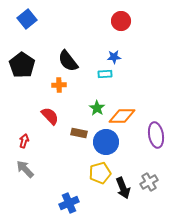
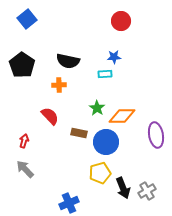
black semicircle: rotated 40 degrees counterclockwise
gray cross: moved 2 px left, 9 px down
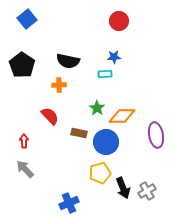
red circle: moved 2 px left
red arrow: rotated 16 degrees counterclockwise
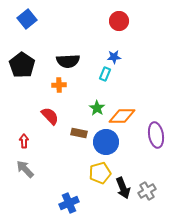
black semicircle: rotated 15 degrees counterclockwise
cyan rectangle: rotated 64 degrees counterclockwise
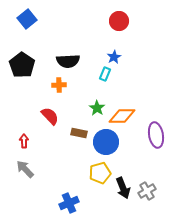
blue star: rotated 24 degrees counterclockwise
